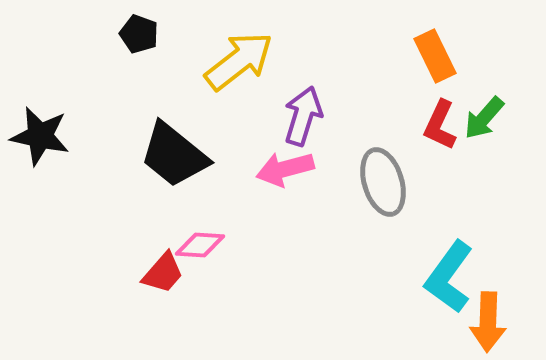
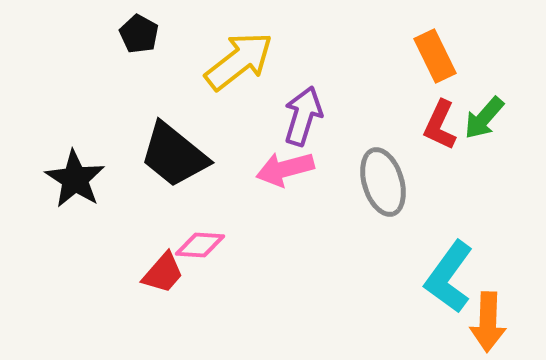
black pentagon: rotated 9 degrees clockwise
black star: moved 35 px right, 43 px down; rotated 20 degrees clockwise
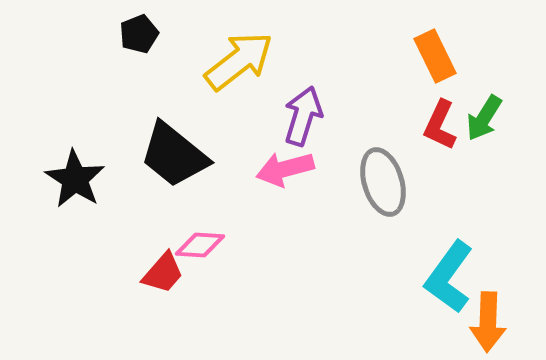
black pentagon: rotated 21 degrees clockwise
green arrow: rotated 9 degrees counterclockwise
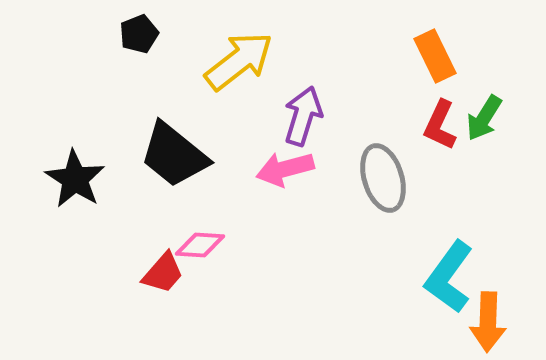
gray ellipse: moved 4 px up
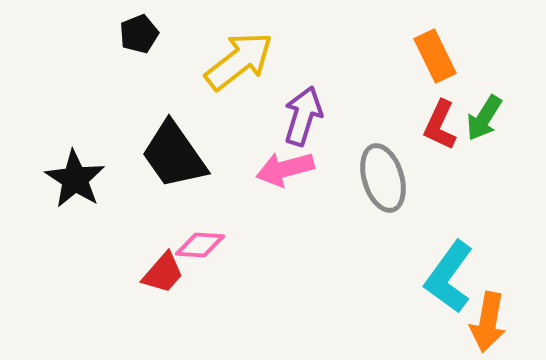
black trapezoid: rotated 16 degrees clockwise
orange arrow: rotated 8 degrees clockwise
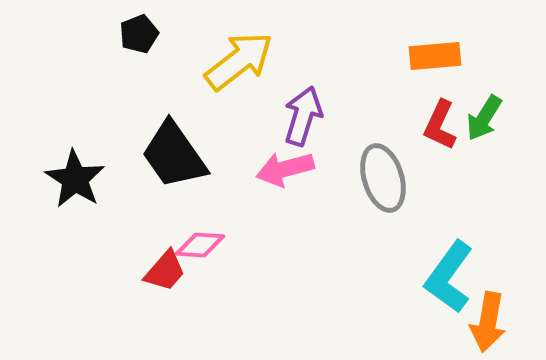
orange rectangle: rotated 69 degrees counterclockwise
red trapezoid: moved 2 px right, 2 px up
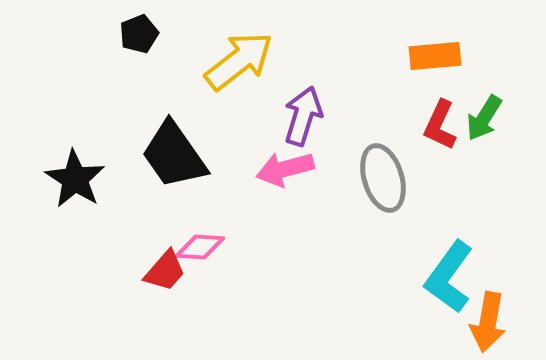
pink diamond: moved 2 px down
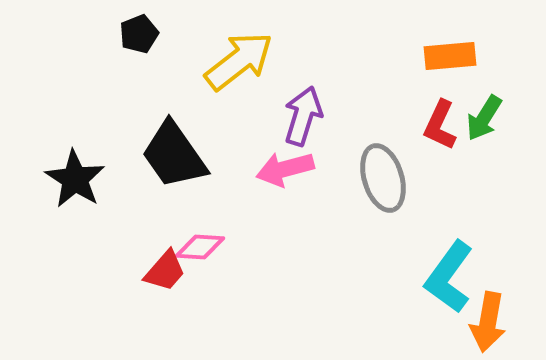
orange rectangle: moved 15 px right
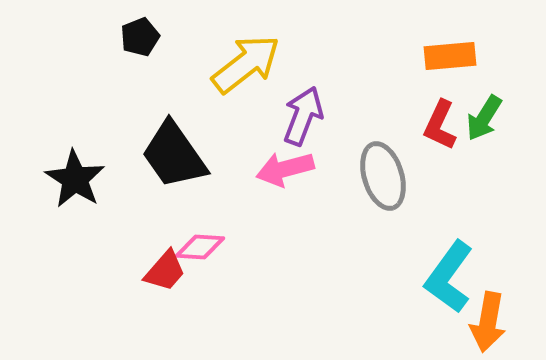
black pentagon: moved 1 px right, 3 px down
yellow arrow: moved 7 px right, 3 px down
purple arrow: rotated 4 degrees clockwise
gray ellipse: moved 2 px up
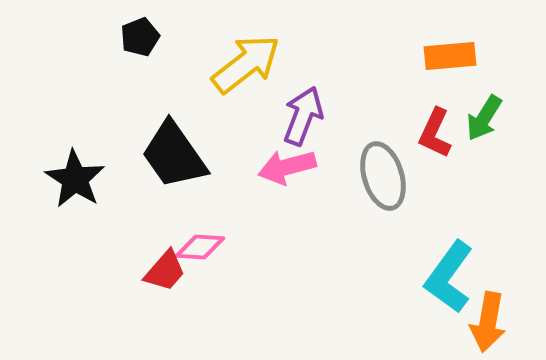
red L-shape: moved 5 px left, 8 px down
pink arrow: moved 2 px right, 2 px up
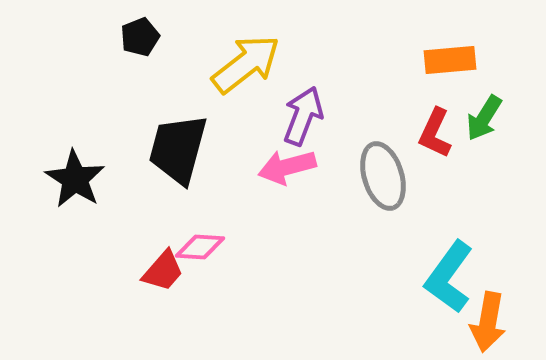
orange rectangle: moved 4 px down
black trapezoid: moved 4 px right, 6 px up; rotated 50 degrees clockwise
red trapezoid: moved 2 px left
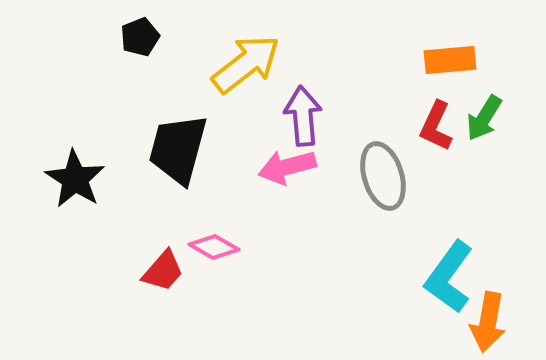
purple arrow: rotated 26 degrees counterclockwise
red L-shape: moved 1 px right, 7 px up
pink diamond: moved 14 px right; rotated 27 degrees clockwise
